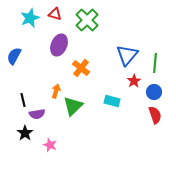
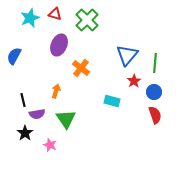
green triangle: moved 7 px left, 13 px down; rotated 20 degrees counterclockwise
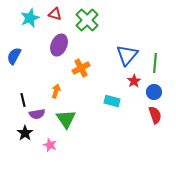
orange cross: rotated 24 degrees clockwise
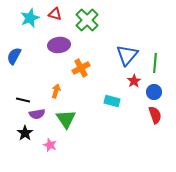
purple ellipse: rotated 60 degrees clockwise
black line: rotated 64 degrees counterclockwise
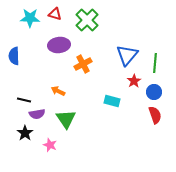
cyan star: rotated 24 degrees clockwise
blue semicircle: rotated 30 degrees counterclockwise
orange cross: moved 2 px right, 4 px up
orange arrow: moved 2 px right; rotated 80 degrees counterclockwise
black line: moved 1 px right
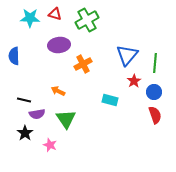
green cross: rotated 15 degrees clockwise
cyan rectangle: moved 2 px left, 1 px up
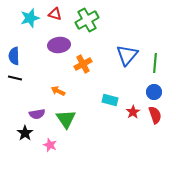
cyan star: rotated 18 degrees counterclockwise
red star: moved 1 px left, 31 px down
black line: moved 9 px left, 22 px up
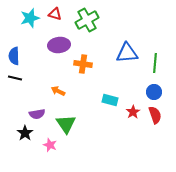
blue triangle: moved 2 px up; rotated 45 degrees clockwise
orange cross: rotated 36 degrees clockwise
green triangle: moved 5 px down
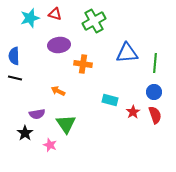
green cross: moved 7 px right, 1 px down
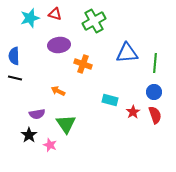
orange cross: rotated 12 degrees clockwise
black star: moved 4 px right, 2 px down
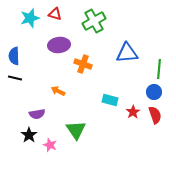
green line: moved 4 px right, 6 px down
green triangle: moved 10 px right, 6 px down
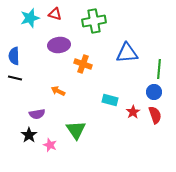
green cross: rotated 20 degrees clockwise
